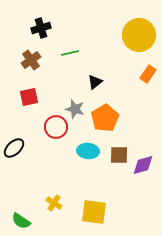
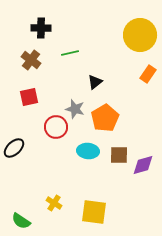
black cross: rotated 18 degrees clockwise
yellow circle: moved 1 px right
brown cross: rotated 18 degrees counterclockwise
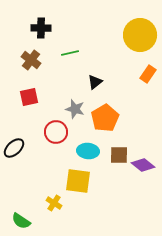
red circle: moved 5 px down
purple diamond: rotated 55 degrees clockwise
yellow square: moved 16 px left, 31 px up
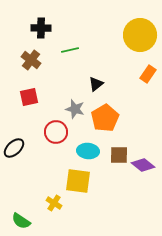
green line: moved 3 px up
black triangle: moved 1 px right, 2 px down
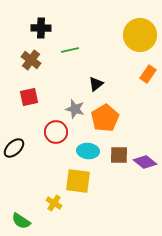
purple diamond: moved 2 px right, 3 px up
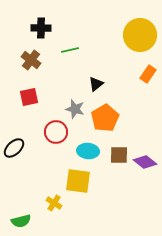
green semicircle: rotated 48 degrees counterclockwise
